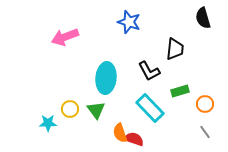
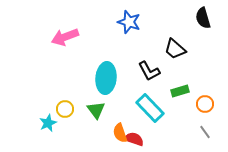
black trapezoid: rotated 125 degrees clockwise
yellow circle: moved 5 px left
cyan star: rotated 24 degrees counterclockwise
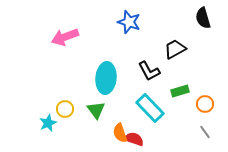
black trapezoid: rotated 110 degrees clockwise
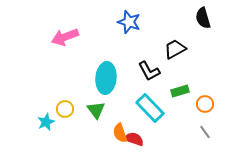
cyan star: moved 2 px left, 1 px up
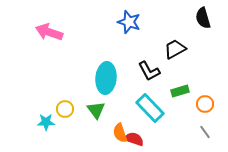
pink arrow: moved 16 px left, 5 px up; rotated 40 degrees clockwise
cyan star: rotated 24 degrees clockwise
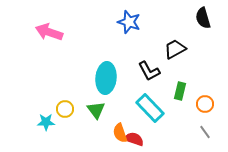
green rectangle: rotated 60 degrees counterclockwise
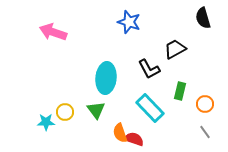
pink arrow: moved 4 px right
black L-shape: moved 2 px up
yellow circle: moved 3 px down
